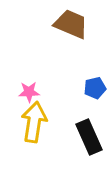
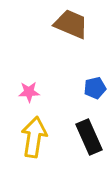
yellow arrow: moved 15 px down
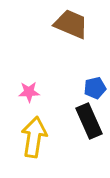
black rectangle: moved 16 px up
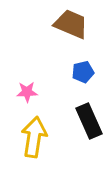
blue pentagon: moved 12 px left, 16 px up
pink star: moved 2 px left
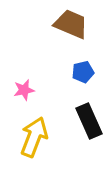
pink star: moved 3 px left, 2 px up; rotated 10 degrees counterclockwise
yellow arrow: rotated 12 degrees clockwise
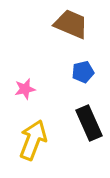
pink star: moved 1 px right, 1 px up
black rectangle: moved 2 px down
yellow arrow: moved 1 px left, 3 px down
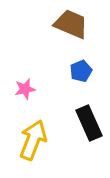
blue pentagon: moved 2 px left, 1 px up; rotated 10 degrees counterclockwise
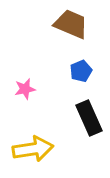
black rectangle: moved 5 px up
yellow arrow: moved 9 px down; rotated 60 degrees clockwise
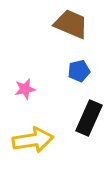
blue pentagon: moved 2 px left; rotated 10 degrees clockwise
black rectangle: rotated 48 degrees clockwise
yellow arrow: moved 9 px up
